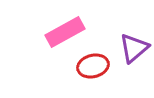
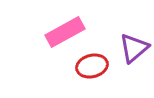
red ellipse: moved 1 px left
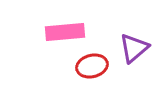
pink rectangle: rotated 24 degrees clockwise
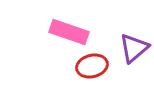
pink rectangle: moved 4 px right; rotated 24 degrees clockwise
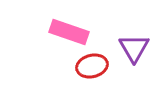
purple triangle: rotated 20 degrees counterclockwise
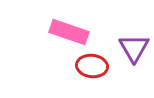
red ellipse: rotated 20 degrees clockwise
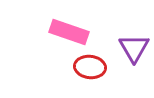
red ellipse: moved 2 px left, 1 px down
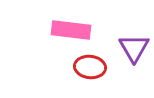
pink rectangle: moved 2 px right, 2 px up; rotated 12 degrees counterclockwise
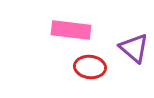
purple triangle: rotated 20 degrees counterclockwise
